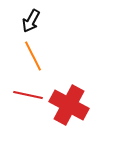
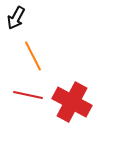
black arrow: moved 15 px left, 3 px up
red cross: moved 3 px right, 3 px up
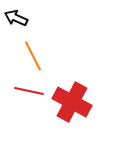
black arrow: rotated 85 degrees clockwise
red line: moved 1 px right, 4 px up
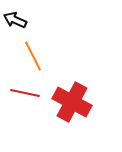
black arrow: moved 1 px left, 2 px down
red line: moved 4 px left, 2 px down
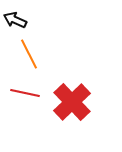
orange line: moved 4 px left, 2 px up
red cross: rotated 18 degrees clockwise
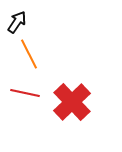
black arrow: moved 2 px right, 2 px down; rotated 100 degrees clockwise
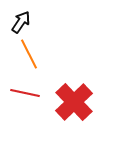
black arrow: moved 4 px right
red cross: moved 2 px right
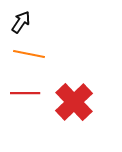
orange line: rotated 52 degrees counterclockwise
red line: rotated 12 degrees counterclockwise
